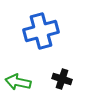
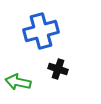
black cross: moved 4 px left, 10 px up
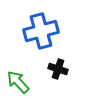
green arrow: rotated 35 degrees clockwise
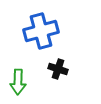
green arrow: rotated 135 degrees counterclockwise
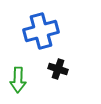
green arrow: moved 2 px up
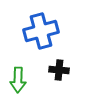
black cross: moved 1 px right, 1 px down; rotated 12 degrees counterclockwise
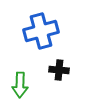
green arrow: moved 2 px right, 5 px down
